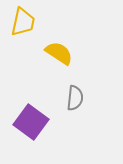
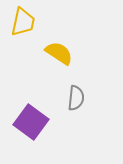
gray semicircle: moved 1 px right
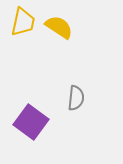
yellow semicircle: moved 26 px up
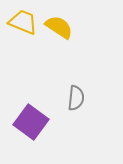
yellow trapezoid: rotated 80 degrees counterclockwise
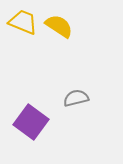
yellow semicircle: moved 1 px up
gray semicircle: rotated 110 degrees counterclockwise
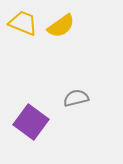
yellow trapezoid: moved 1 px down
yellow semicircle: moved 2 px right; rotated 112 degrees clockwise
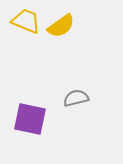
yellow trapezoid: moved 3 px right, 2 px up
purple square: moved 1 px left, 3 px up; rotated 24 degrees counterclockwise
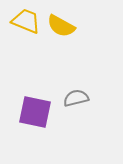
yellow semicircle: rotated 64 degrees clockwise
purple square: moved 5 px right, 7 px up
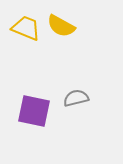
yellow trapezoid: moved 7 px down
purple square: moved 1 px left, 1 px up
